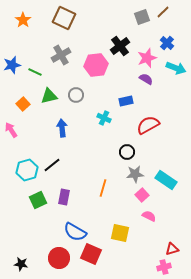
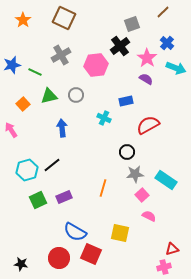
gray square: moved 10 px left, 7 px down
pink star: rotated 18 degrees counterclockwise
purple rectangle: rotated 56 degrees clockwise
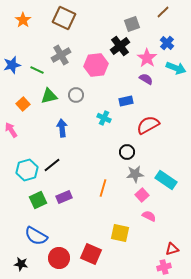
green line: moved 2 px right, 2 px up
blue semicircle: moved 39 px left, 4 px down
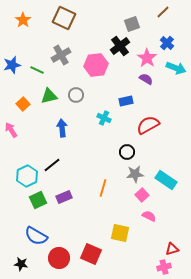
cyan hexagon: moved 6 px down; rotated 10 degrees counterclockwise
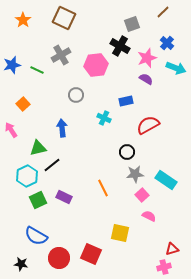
black cross: rotated 24 degrees counterclockwise
pink star: rotated 18 degrees clockwise
green triangle: moved 11 px left, 52 px down
orange line: rotated 42 degrees counterclockwise
purple rectangle: rotated 49 degrees clockwise
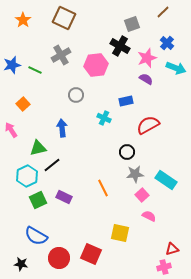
green line: moved 2 px left
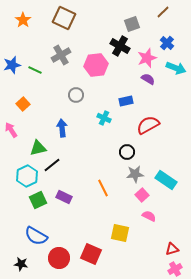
purple semicircle: moved 2 px right
pink cross: moved 11 px right, 2 px down; rotated 16 degrees counterclockwise
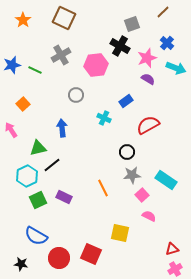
blue rectangle: rotated 24 degrees counterclockwise
gray star: moved 3 px left, 1 px down
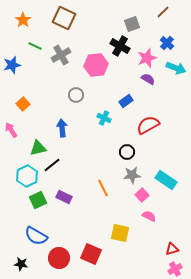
green line: moved 24 px up
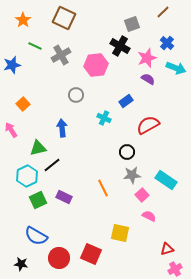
red triangle: moved 5 px left
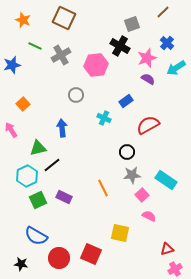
orange star: rotated 14 degrees counterclockwise
cyan arrow: rotated 126 degrees clockwise
